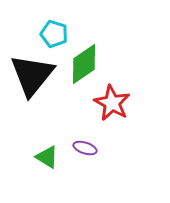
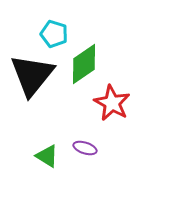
green triangle: moved 1 px up
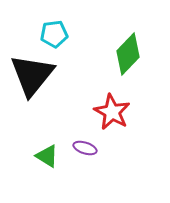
cyan pentagon: rotated 24 degrees counterclockwise
green diamond: moved 44 px right, 10 px up; rotated 12 degrees counterclockwise
red star: moved 9 px down
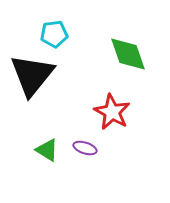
green diamond: rotated 63 degrees counterclockwise
green triangle: moved 6 px up
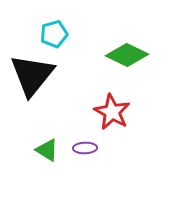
cyan pentagon: rotated 8 degrees counterclockwise
green diamond: moved 1 px left, 1 px down; rotated 45 degrees counterclockwise
purple ellipse: rotated 20 degrees counterclockwise
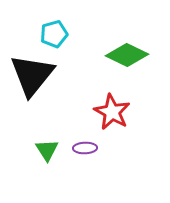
green triangle: rotated 25 degrees clockwise
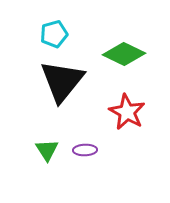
green diamond: moved 3 px left, 1 px up
black triangle: moved 30 px right, 6 px down
red star: moved 15 px right
purple ellipse: moved 2 px down
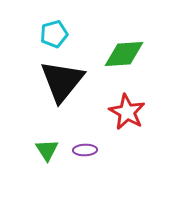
green diamond: rotated 30 degrees counterclockwise
